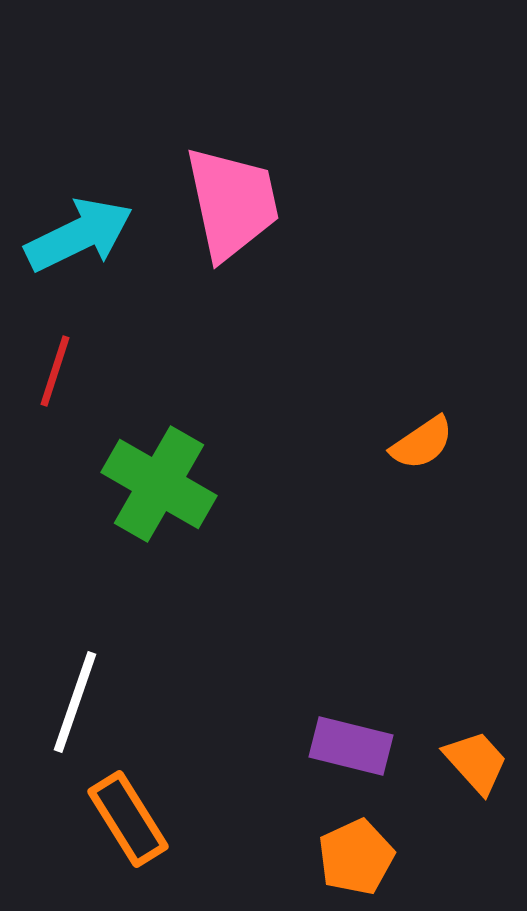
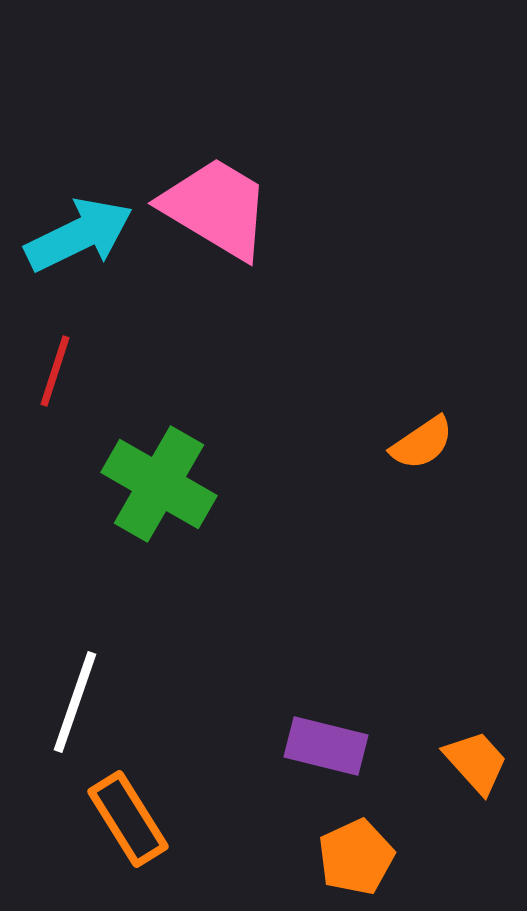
pink trapezoid: moved 16 px left, 5 px down; rotated 47 degrees counterclockwise
purple rectangle: moved 25 px left
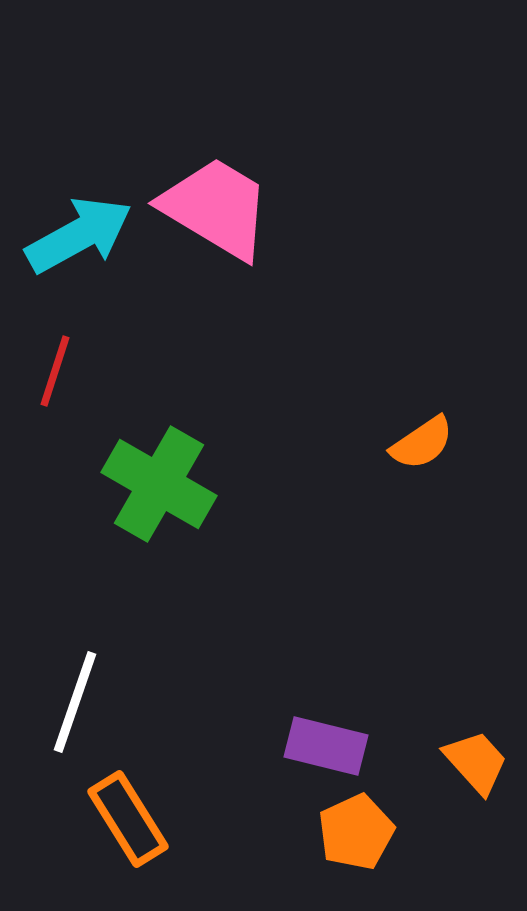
cyan arrow: rotated 3 degrees counterclockwise
orange pentagon: moved 25 px up
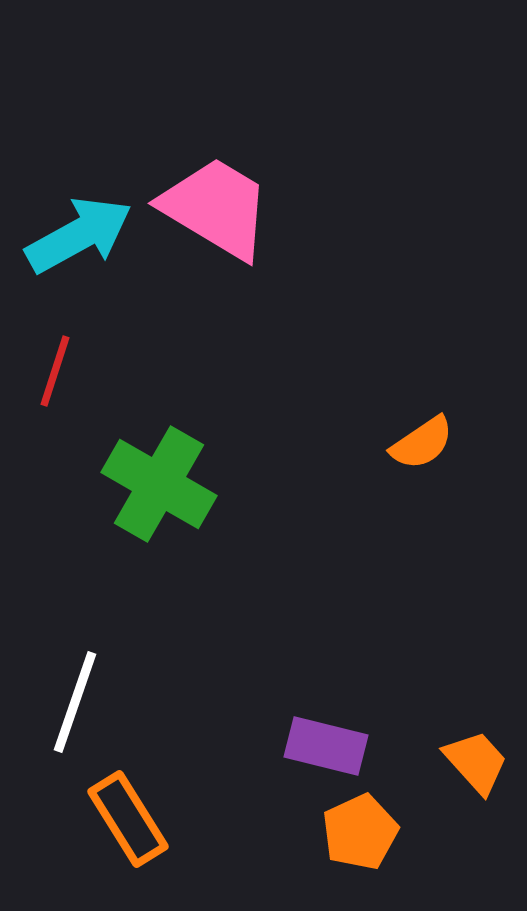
orange pentagon: moved 4 px right
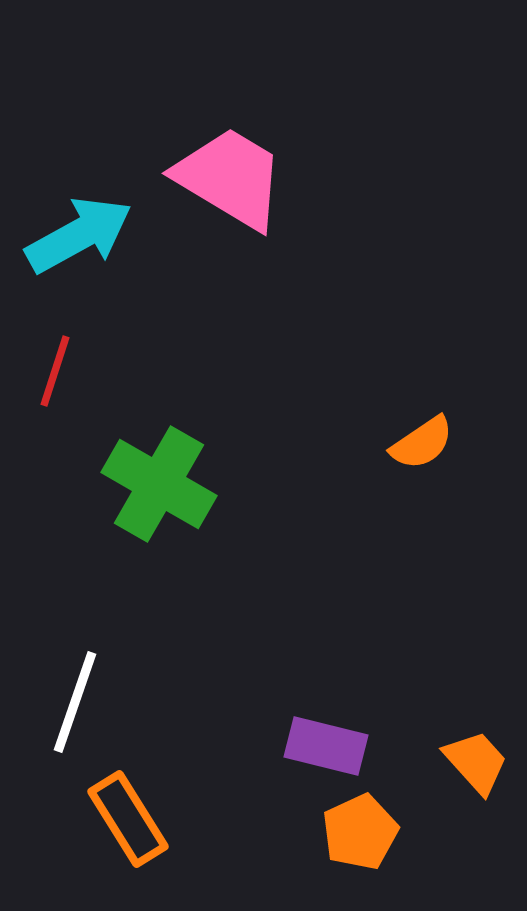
pink trapezoid: moved 14 px right, 30 px up
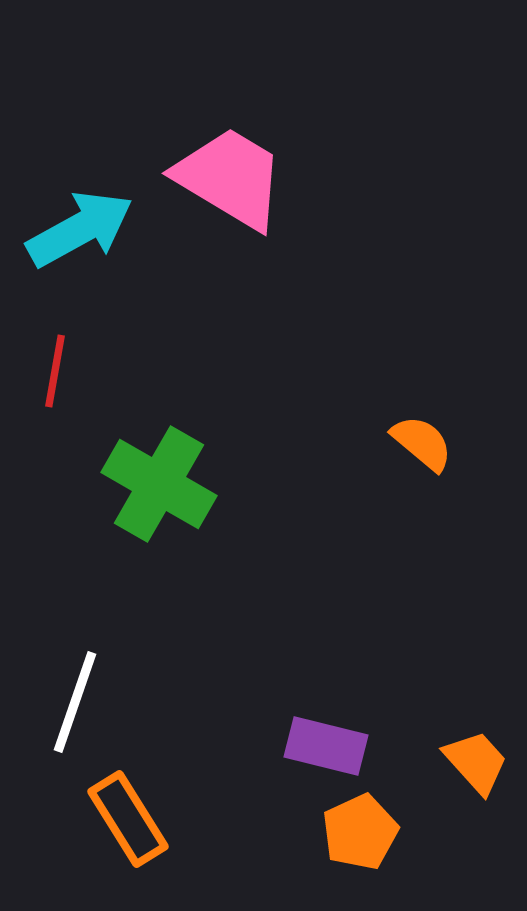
cyan arrow: moved 1 px right, 6 px up
red line: rotated 8 degrees counterclockwise
orange semicircle: rotated 106 degrees counterclockwise
